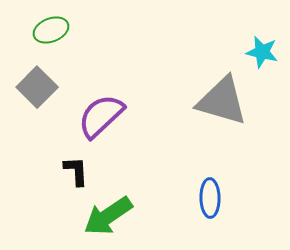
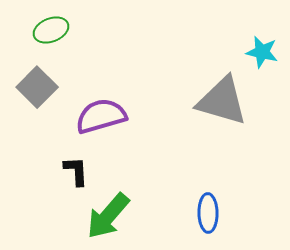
purple semicircle: rotated 27 degrees clockwise
blue ellipse: moved 2 px left, 15 px down
green arrow: rotated 15 degrees counterclockwise
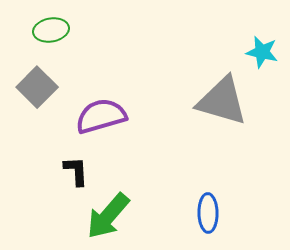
green ellipse: rotated 12 degrees clockwise
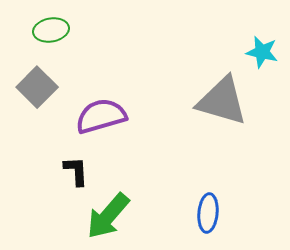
blue ellipse: rotated 6 degrees clockwise
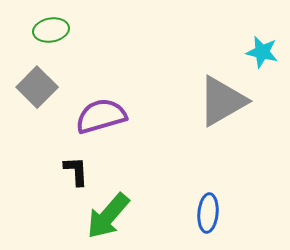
gray triangle: rotated 46 degrees counterclockwise
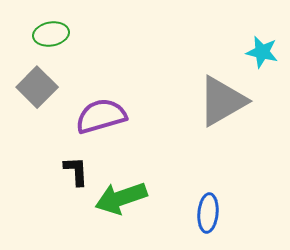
green ellipse: moved 4 px down
green arrow: moved 13 px right, 18 px up; rotated 30 degrees clockwise
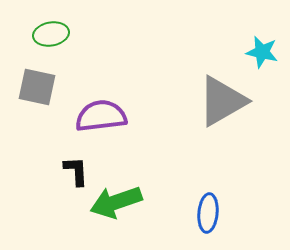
gray square: rotated 33 degrees counterclockwise
purple semicircle: rotated 9 degrees clockwise
green arrow: moved 5 px left, 4 px down
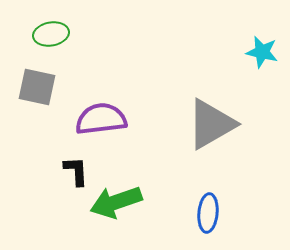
gray triangle: moved 11 px left, 23 px down
purple semicircle: moved 3 px down
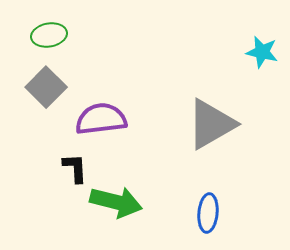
green ellipse: moved 2 px left, 1 px down
gray square: moved 9 px right; rotated 33 degrees clockwise
black L-shape: moved 1 px left, 3 px up
green arrow: rotated 147 degrees counterclockwise
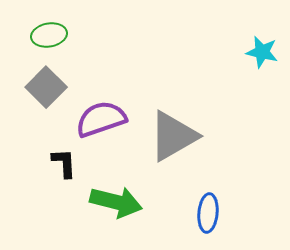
purple semicircle: rotated 12 degrees counterclockwise
gray triangle: moved 38 px left, 12 px down
black L-shape: moved 11 px left, 5 px up
